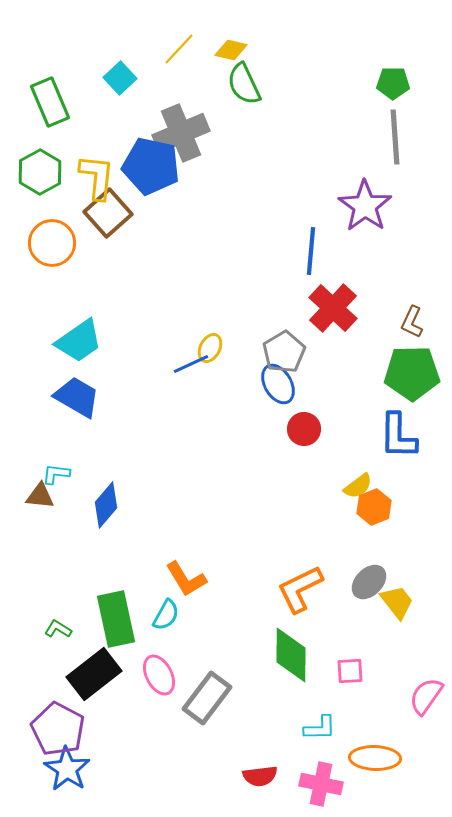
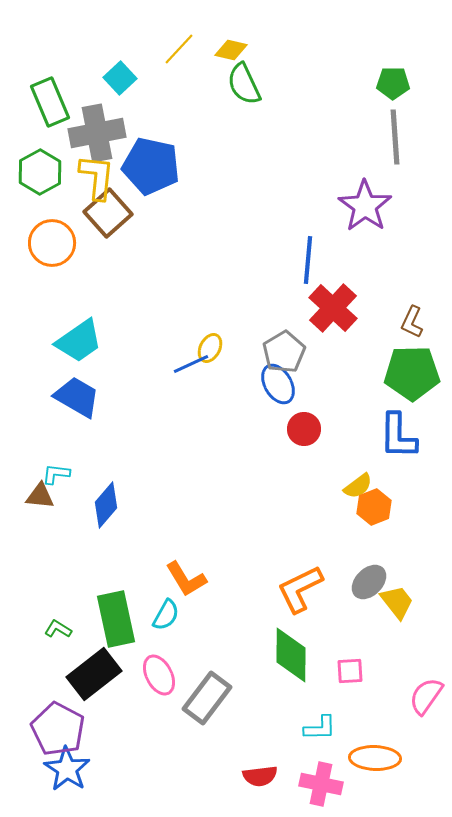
gray cross at (181, 133): moved 84 px left; rotated 12 degrees clockwise
blue line at (311, 251): moved 3 px left, 9 px down
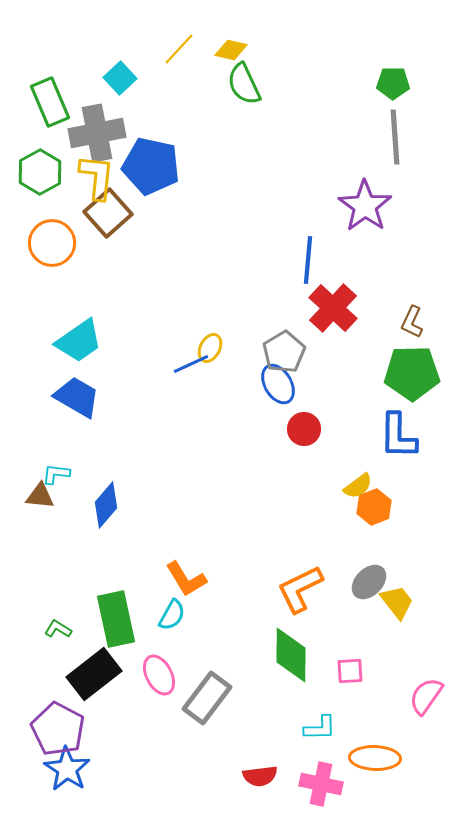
cyan semicircle at (166, 615): moved 6 px right
